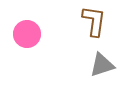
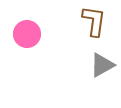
gray triangle: rotated 12 degrees counterclockwise
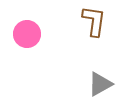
gray triangle: moved 2 px left, 19 px down
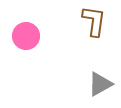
pink circle: moved 1 px left, 2 px down
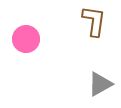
pink circle: moved 3 px down
